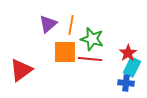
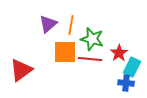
red star: moved 9 px left
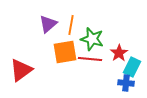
orange square: rotated 10 degrees counterclockwise
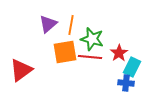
red line: moved 2 px up
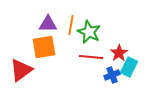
purple triangle: rotated 42 degrees clockwise
green star: moved 3 px left, 7 px up; rotated 10 degrees clockwise
orange square: moved 21 px left, 5 px up
red line: moved 1 px right
cyan rectangle: moved 3 px left
blue cross: moved 14 px left, 8 px up; rotated 28 degrees counterclockwise
